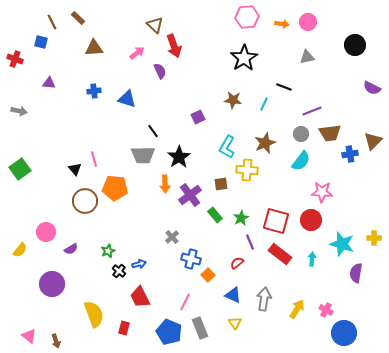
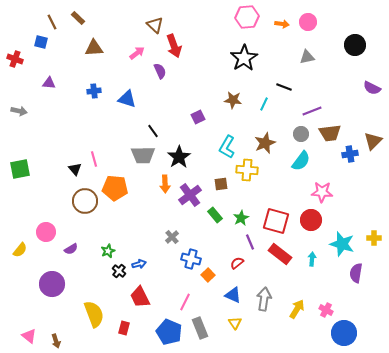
green square at (20, 169): rotated 25 degrees clockwise
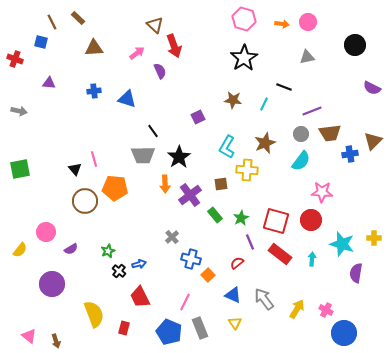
pink hexagon at (247, 17): moved 3 px left, 2 px down; rotated 20 degrees clockwise
gray arrow at (264, 299): rotated 45 degrees counterclockwise
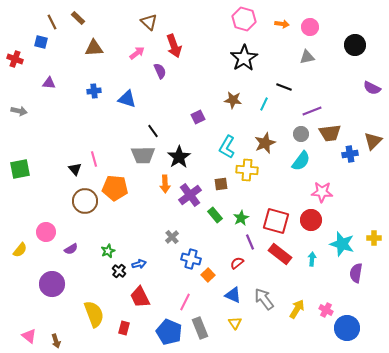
pink circle at (308, 22): moved 2 px right, 5 px down
brown triangle at (155, 25): moved 6 px left, 3 px up
blue circle at (344, 333): moved 3 px right, 5 px up
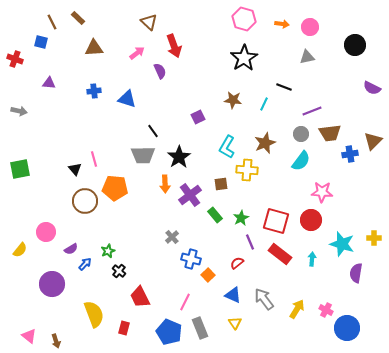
blue arrow at (139, 264): moved 54 px left; rotated 32 degrees counterclockwise
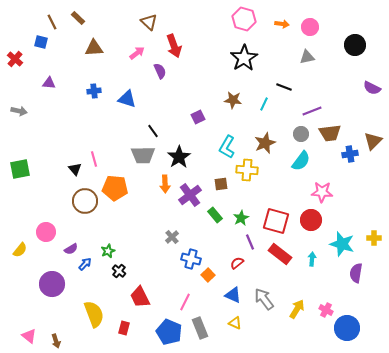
red cross at (15, 59): rotated 21 degrees clockwise
yellow triangle at (235, 323): rotated 32 degrees counterclockwise
